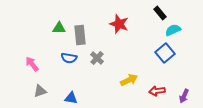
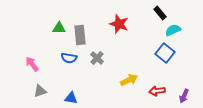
blue square: rotated 12 degrees counterclockwise
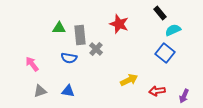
gray cross: moved 1 px left, 9 px up
blue triangle: moved 3 px left, 7 px up
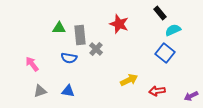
purple arrow: moved 7 px right; rotated 40 degrees clockwise
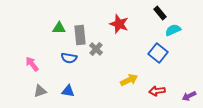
blue square: moved 7 px left
purple arrow: moved 2 px left
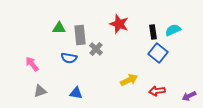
black rectangle: moved 7 px left, 19 px down; rotated 32 degrees clockwise
blue triangle: moved 8 px right, 2 px down
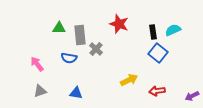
pink arrow: moved 5 px right
purple arrow: moved 3 px right
